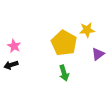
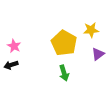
yellow star: moved 4 px right
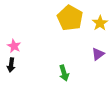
yellow star: moved 9 px right, 7 px up; rotated 28 degrees counterclockwise
yellow pentagon: moved 6 px right, 25 px up
black arrow: rotated 64 degrees counterclockwise
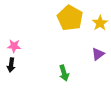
pink star: rotated 24 degrees counterclockwise
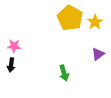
yellow star: moved 5 px left, 1 px up
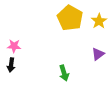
yellow star: moved 4 px right, 1 px up
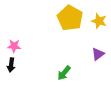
yellow star: rotated 21 degrees counterclockwise
green arrow: rotated 56 degrees clockwise
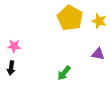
purple triangle: rotated 48 degrees clockwise
black arrow: moved 3 px down
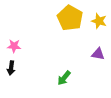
green arrow: moved 5 px down
